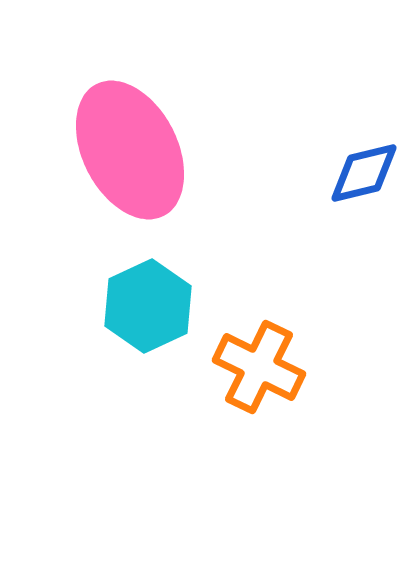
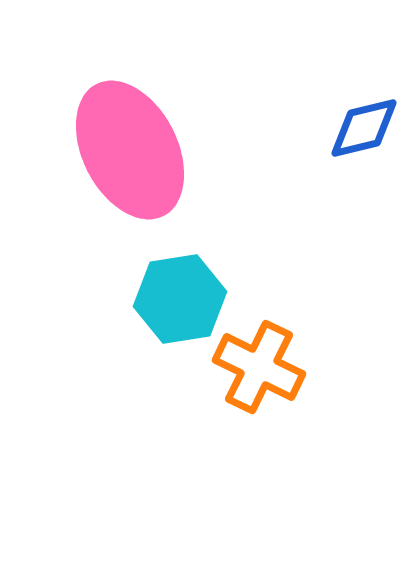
blue diamond: moved 45 px up
cyan hexagon: moved 32 px right, 7 px up; rotated 16 degrees clockwise
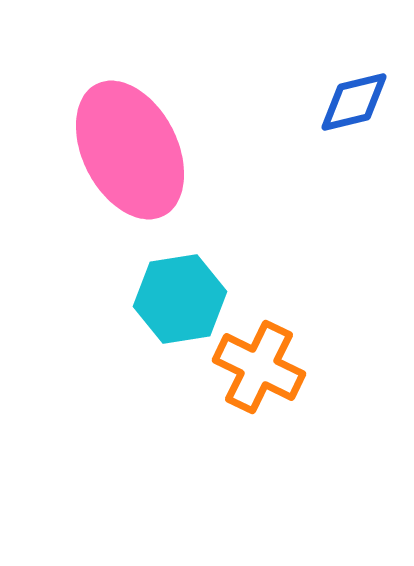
blue diamond: moved 10 px left, 26 px up
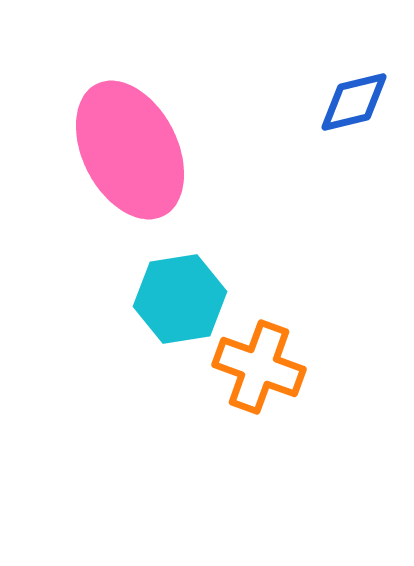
orange cross: rotated 6 degrees counterclockwise
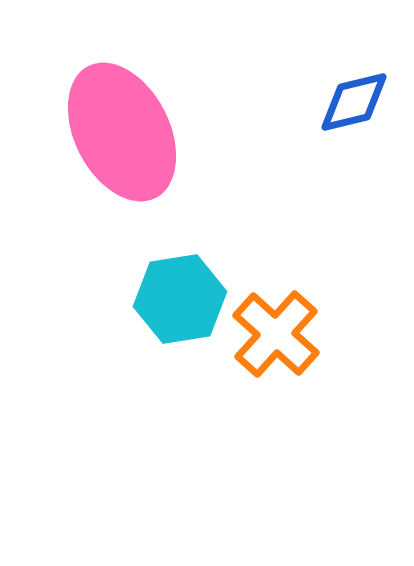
pink ellipse: moved 8 px left, 18 px up
orange cross: moved 17 px right, 33 px up; rotated 22 degrees clockwise
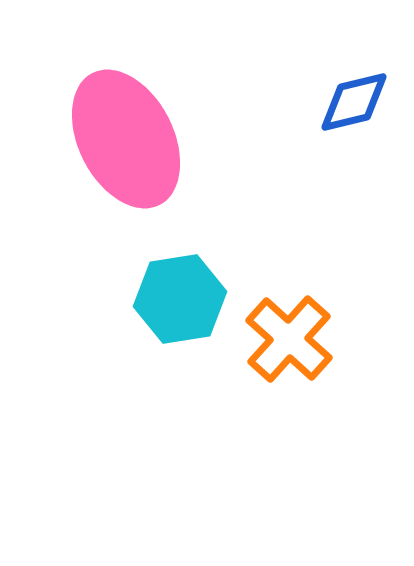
pink ellipse: moved 4 px right, 7 px down
orange cross: moved 13 px right, 5 px down
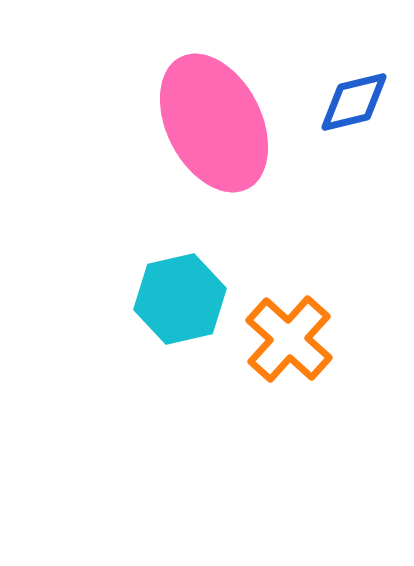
pink ellipse: moved 88 px right, 16 px up
cyan hexagon: rotated 4 degrees counterclockwise
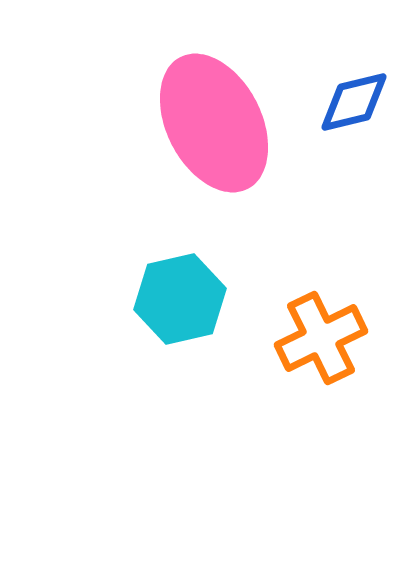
orange cross: moved 32 px right, 1 px up; rotated 22 degrees clockwise
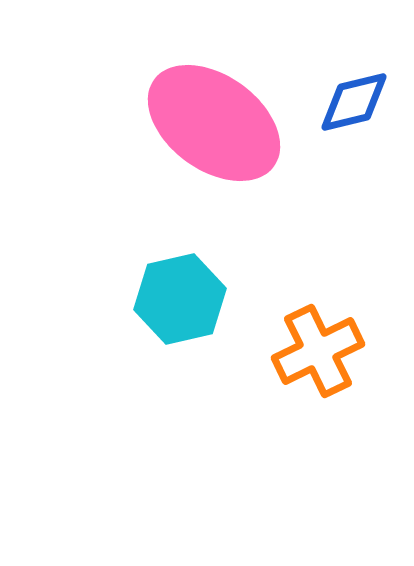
pink ellipse: rotated 27 degrees counterclockwise
orange cross: moved 3 px left, 13 px down
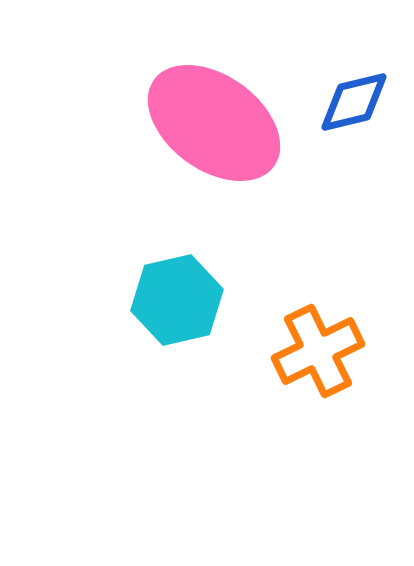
cyan hexagon: moved 3 px left, 1 px down
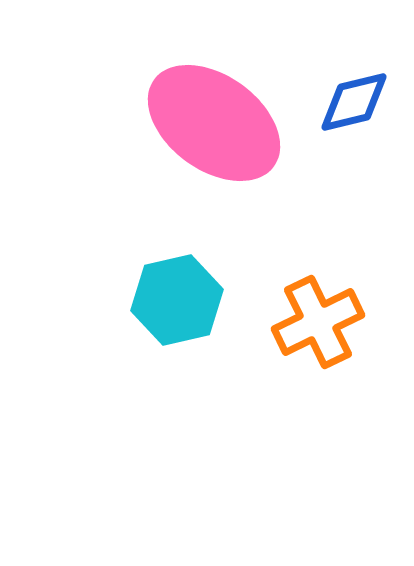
orange cross: moved 29 px up
